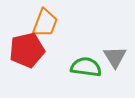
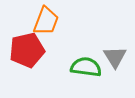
orange trapezoid: moved 1 px right, 2 px up
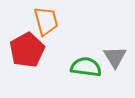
orange trapezoid: rotated 36 degrees counterclockwise
red pentagon: rotated 16 degrees counterclockwise
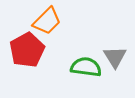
orange trapezoid: moved 1 px right; rotated 60 degrees clockwise
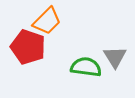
red pentagon: moved 1 px right, 3 px up; rotated 24 degrees counterclockwise
